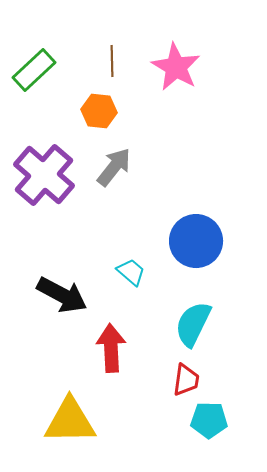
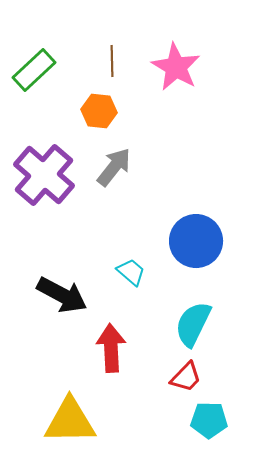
red trapezoid: moved 3 px up; rotated 36 degrees clockwise
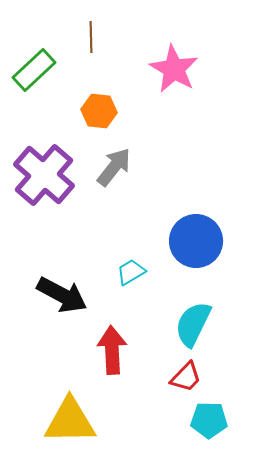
brown line: moved 21 px left, 24 px up
pink star: moved 2 px left, 2 px down
cyan trapezoid: rotated 72 degrees counterclockwise
red arrow: moved 1 px right, 2 px down
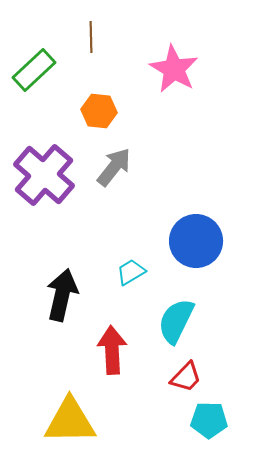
black arrow: rotated 105 degrees counterclockwise
cyan semicircle: moved 17 px left, 3 px up
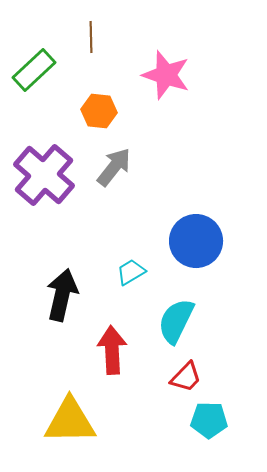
pink star: moved 8 px left, 6 px down; rotated 12 degrees counterclockwise
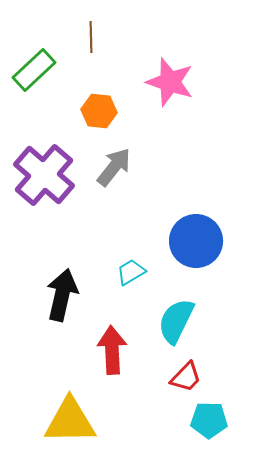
pink star: moved 4 px right, 7 px down
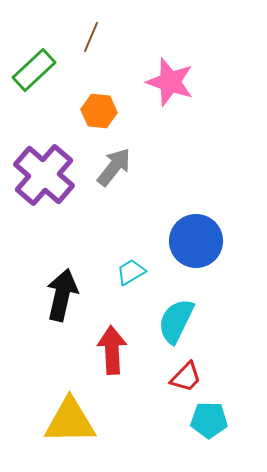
brown line: rotated 24 degrees clockwise
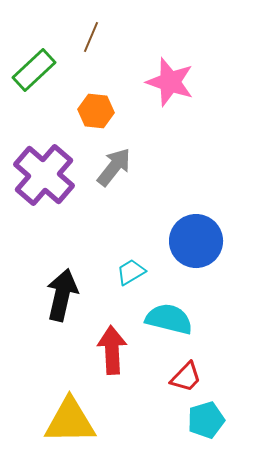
orange hexagon: moved 3 px left
cyan semicircle: moved 7 px left, 2 px up; rotated 78 degrees clockwise
cyan pentagon: moved 3 px left; rotated 18 degrees counterclockwise
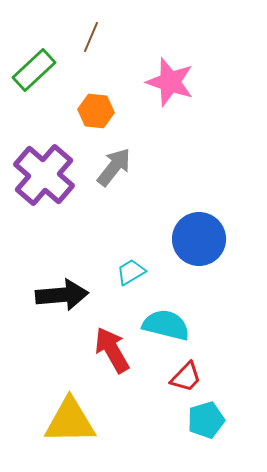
blue circle: moved 3 px right, 2 px up
black arrow: rotated 72 degrees clockwise
cyan semicircle: moved 3 px left, 6 px down
red arrow: rotated 27 degrees counterclockwise
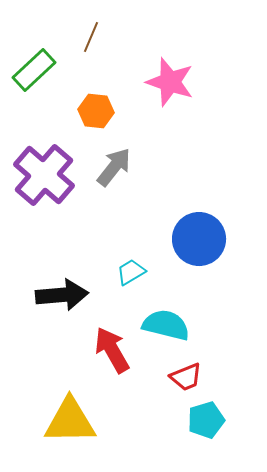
red trapezoid: rotated 24 degrees clockwise
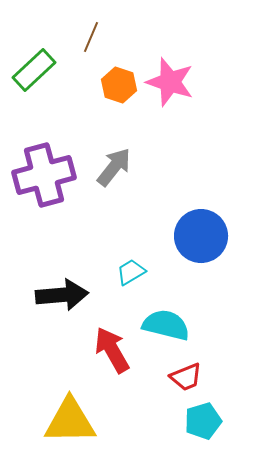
orange hexagon: moved 23 px right, 26 px up; rotated 12 degrees clockwise
purple cross: rotated 34 degrees clockwise
blue circle: moved 2 px right, 3 px up
cyan pentagon: moved 3 px left, 1 px down
